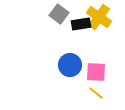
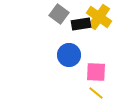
blue circle: moved 1 px left, 10 px up
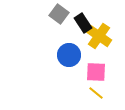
yellow cross: moved 19 px down
black rectangle: moved 2 px right, 1 px up; rotated 66 degrees clockwise
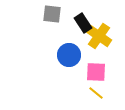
gray square: moved 7 px left; rotated 30 degrees counterclockwise
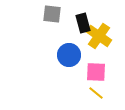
black rectangle: rotated 18 degrees clockwise
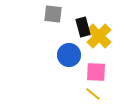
gray square: moved 1 px right
black rectangle: moved 4 px down
yellow cross: rotated 10 degrees clockwise
yellow line: moved 3 px left, 1 px down
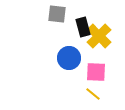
gray square: moved 4 px right
blue circle: moved 3 px down
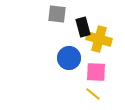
yellow cross: moved 3 px down; rotated 30 degrees counterclockwise
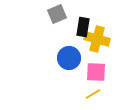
gray square: rotated 30 degrees counterclockwise
black rectangle: rotated 24 degrees clockwise
yellow cross: moved 2 px left
yellow line: rotated 70 degrees counterclockwise
